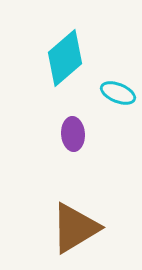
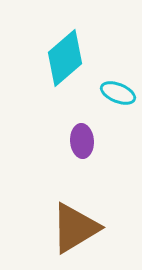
purple ellipse: moved 9 px right, 7 px down
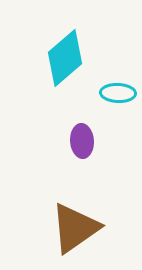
cyan ellipse: rotated 20 degrees counterclockwise
brown triangle: rotated 4 degrees counterclockwise
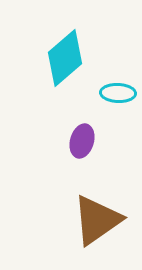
purple ellipse: rotated 20 degrees clockwise
brown triangle: moved 22 px right, 8 px up
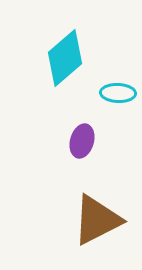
brown triangle: rotated 8 degrees clockwise
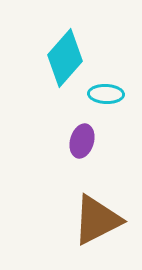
cyan diamond: rotated 8 degrees counterclockwise
cyan ellipse: moved 12 px left, 1 px down
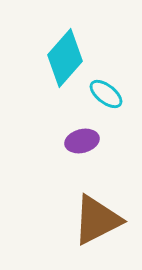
cyan ellipse: rotated 36 degrees clockwise
purple ellipse: rotated 60 degrees clockwise
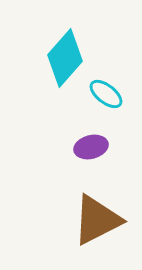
purple ellipse: moved 9 px right, 6 px down
